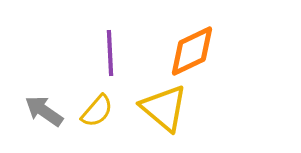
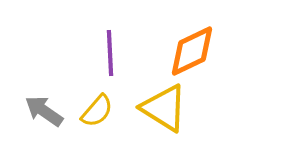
yellow triangle: rotated 8 degrees counterclockwise
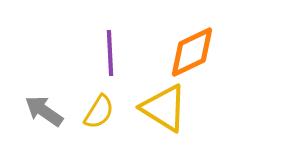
orange diamond: moved 1 px down
yellow semicircle: moved 2 px right, 1 px down; rotated 9 degrees counterclockwise
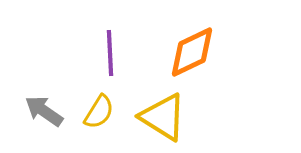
yellow triangle: moved 1 px left, 9 px down
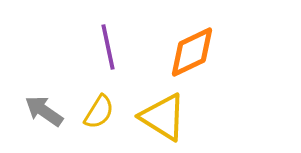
purple line: moved 2 px left, 6 px up; rotated 9 degrees counterclockwise
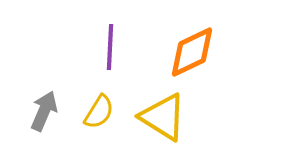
purple line: moved 2 px right; rotated 15 degrees clockwise
gray arrow: rotated 78 degrees clockwise
